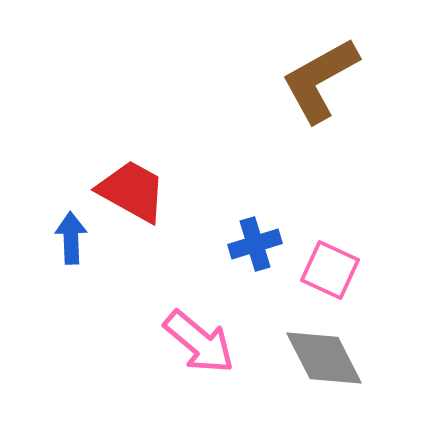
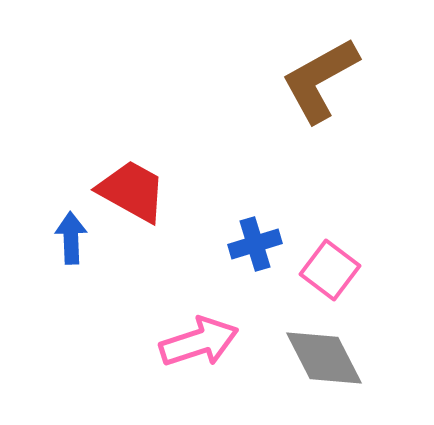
pink square: rotated 12 degrees clockwise
pink arrow: rotated 58 degrees counterclockwise
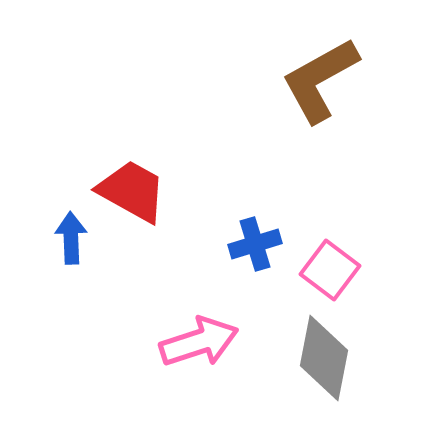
gray diamond: rotated 38 degrees clockwise
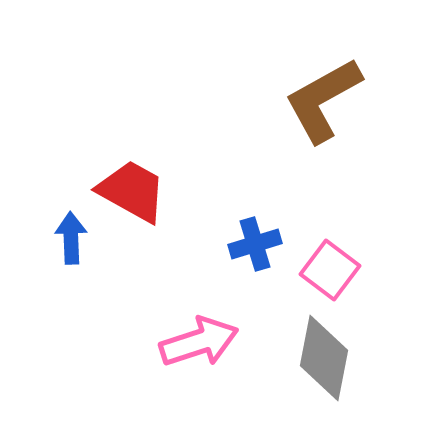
brown L-shape: moved 3 px right, 20 px down
